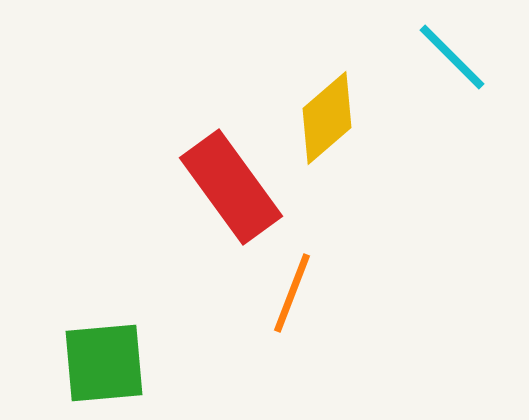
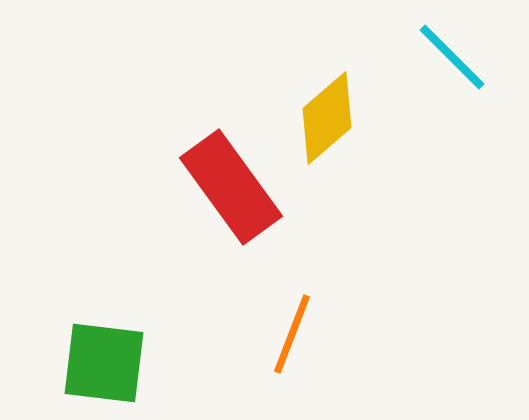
orange line: moved 41 px down
green square: rotated 12 degrees clockwise
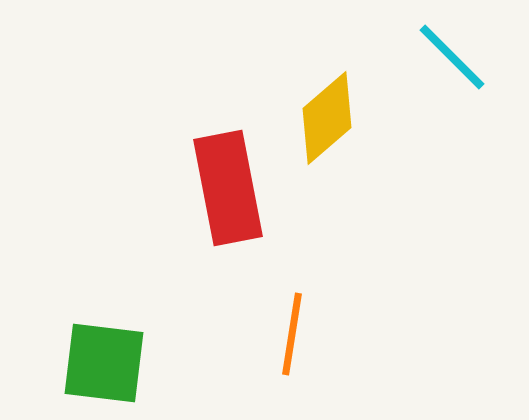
red rectangle: moved 3 px left, 1 px down; rotated 25 degrees clockwise
orange line: rotated 12 degrees counterclockwise
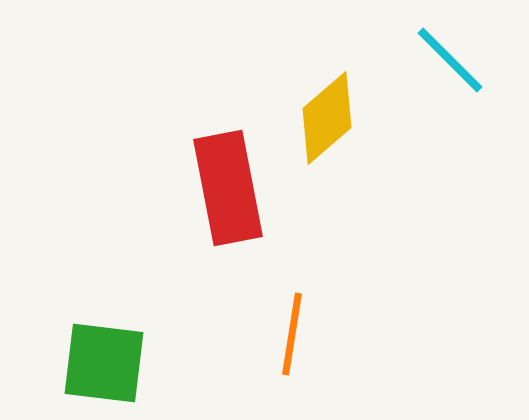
cyan line: moved 2 px left, 3 px down
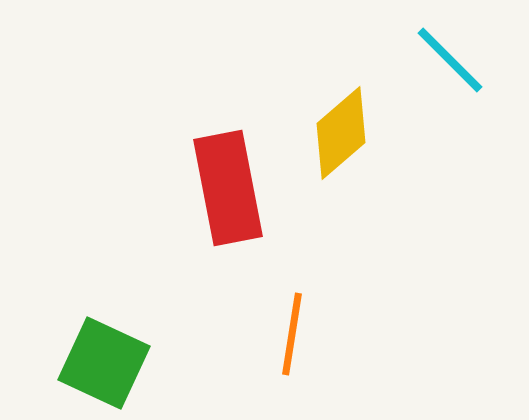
yellow diamond: moved 14 px right, 15 px down
green square: rotated 18 degrees clockwise
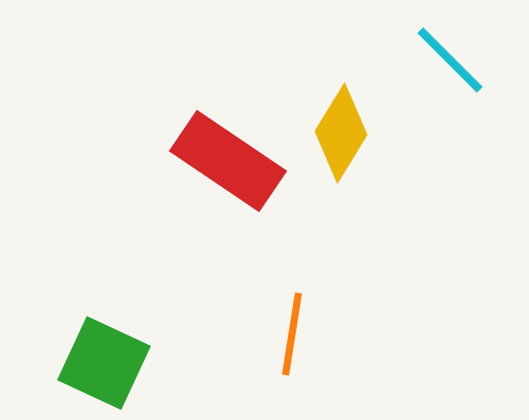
yellow diamond: rotated 18 degrees counterclockwise
red rectangle: moved 27 px up; rotated 45 degrees counterclockwise
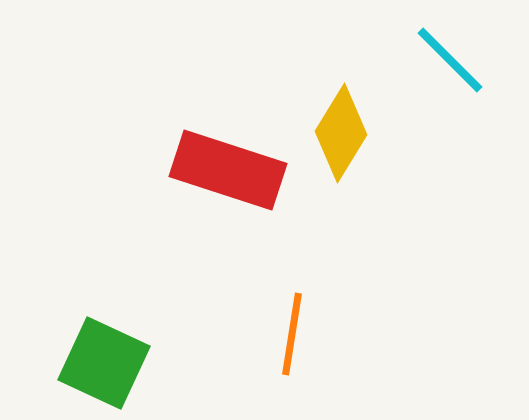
red rectangle: moved 9 px down; rotated 16 degrees counterclockwise
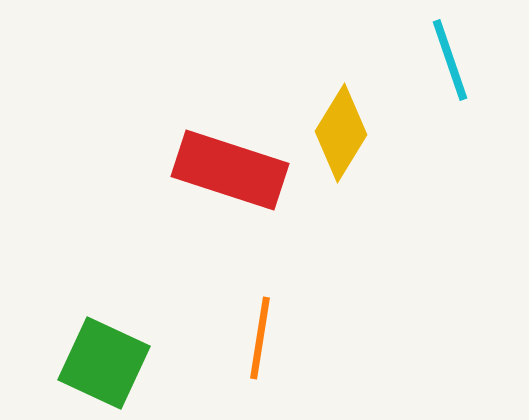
cyan line: rotated 26 degrees clockwise
red rectangle: moved 2 px right
orange line: moved 32 px left, 4 px down
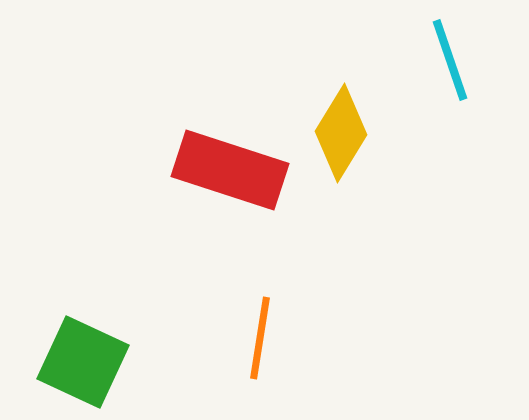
green square: moved 21 px left, 1 px up
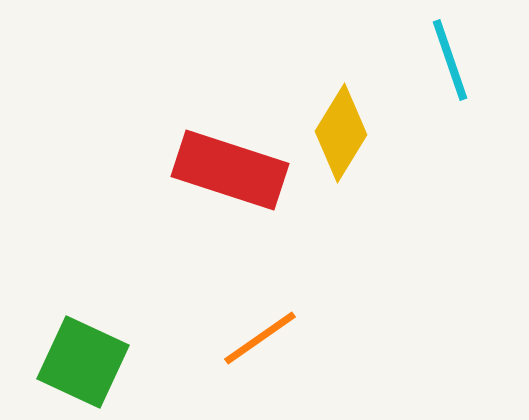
orange line: rotated 46 degrees clockwise
